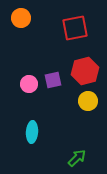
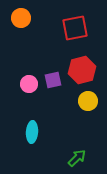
red hexagon: moved 3 px left, 1 px up
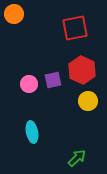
orange circle: moved 7 px left, 4 px up
red hexagon: rotated 20 degrees counterclockwise
cyan ellipse: rotated 15 degrees counterclockwise
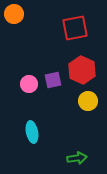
green arrow: rotated 36 degrees clockwise
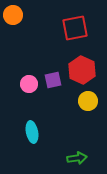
orange circle: moved 1 px left, 1 px down
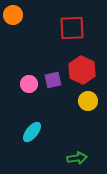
red square: moved 3 px left; rotated 8 degrees clockwise
cyan ellipse: rotated 50 degrees clockwise
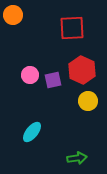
pink circle: moved 1 px right, 9 px up
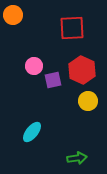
pink circle: moved 4 px right, 9 px up
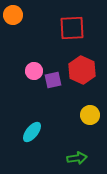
pink circle: moved 5 px down
yellow circle: moved 2 px right, 14 px down
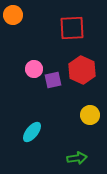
pink circle: moved 2 px up
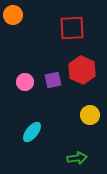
pink circle: moved 9 px left, 13 px down
